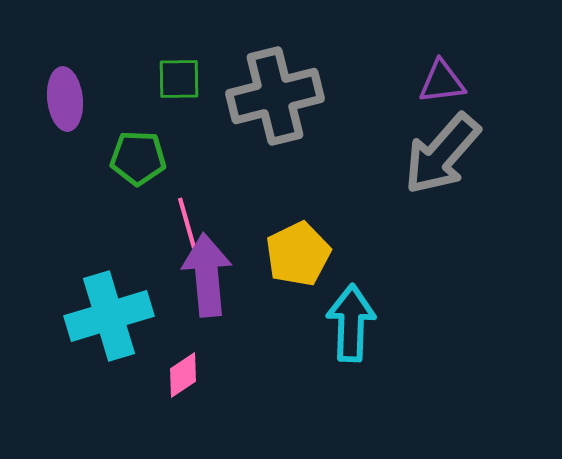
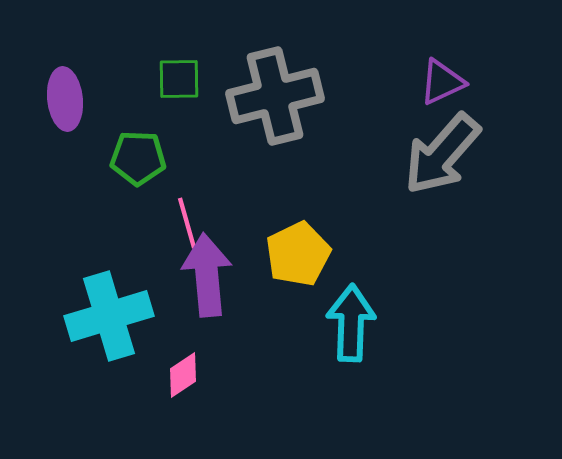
purple triangle: rotated 18 degrees counterclockwise
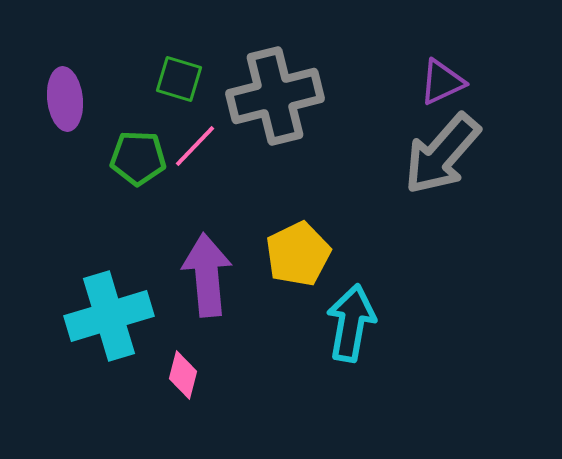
green square: rotated 18 degrees clockwise
pink line: moved 8 px right, 77 px up; rotated 60 degrees clockwise
cyan arrow: rotated 8 degrees clockwise
pink diamond: rotated 42 degrees counterclockwise
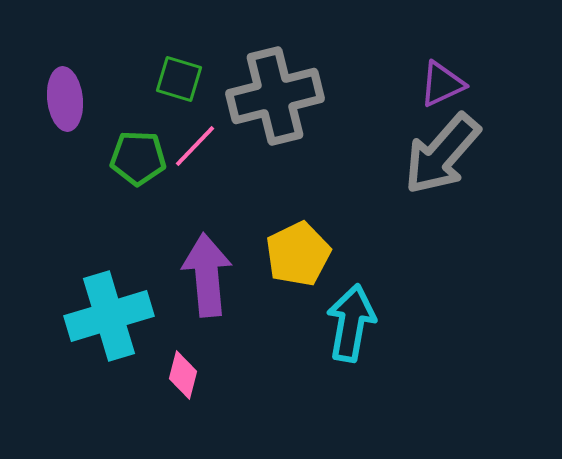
purple triangle: moved 2 px down
